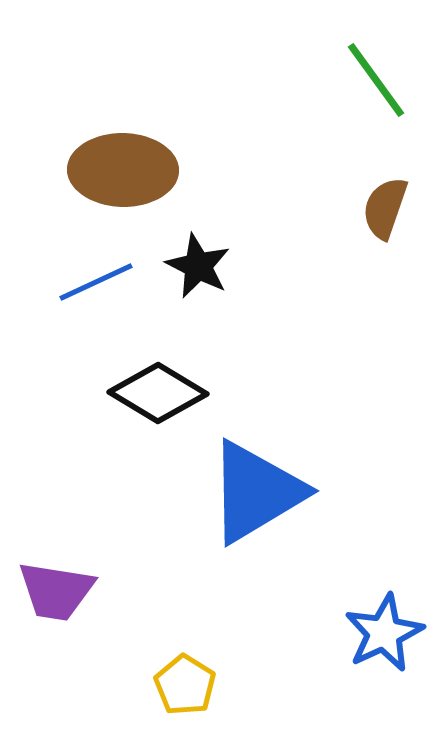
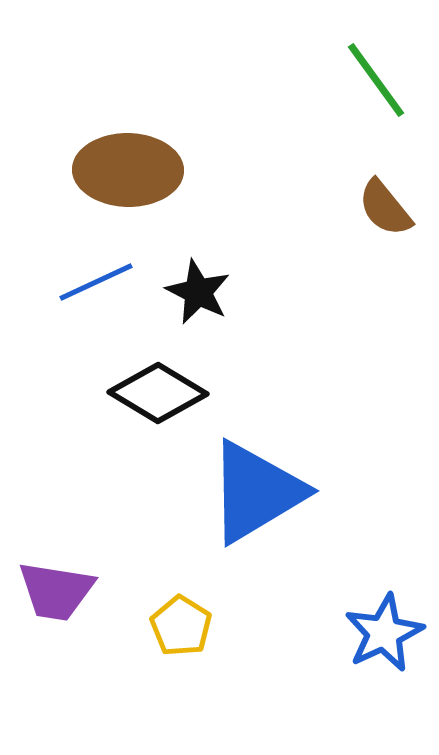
brown ellipse: moved 5 px right
brown semicircle: rotated 58 degrees counterclockwise
black star: moved 26 px down
yellow pentagon: moved 4 px left, 59 px up
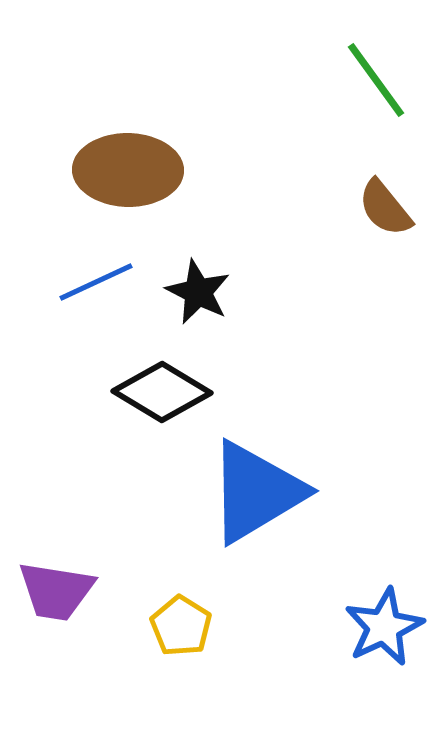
black diamond: moved 4 px right, 1 px up
blue star: moved 6 px up
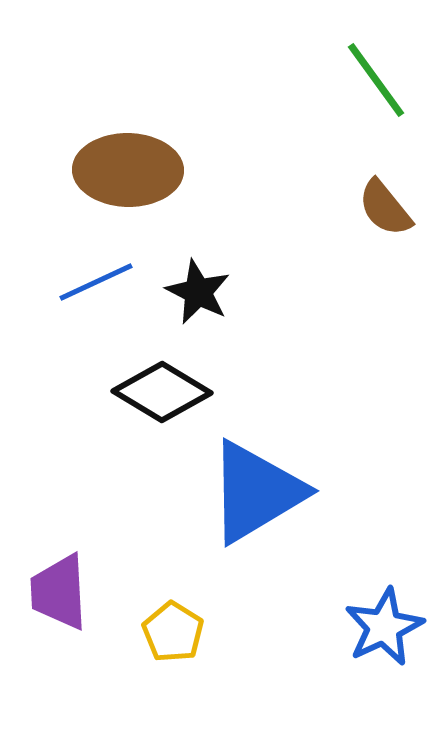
purple trapezoid: moved 3 px right, 1 px down; rotated 78 degrees clockwise
yellow pentagon: moved 8 px left, 6 px down
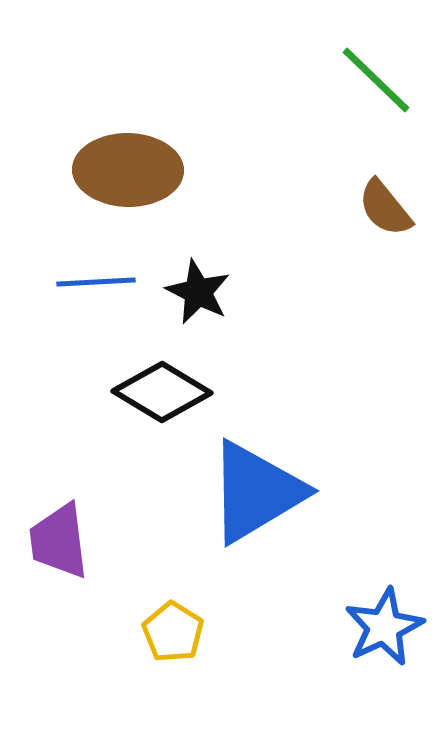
green line: rotated 10 degrees counterclockwise
blue line: rotated 22 degrees clockwise
purple trapezoid: moved 51 px up; rotated 4 degrees counterclockwise
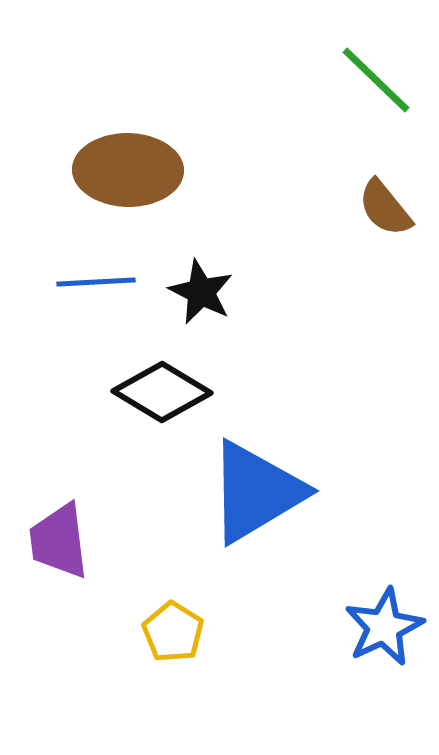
black star: moved 3 px right
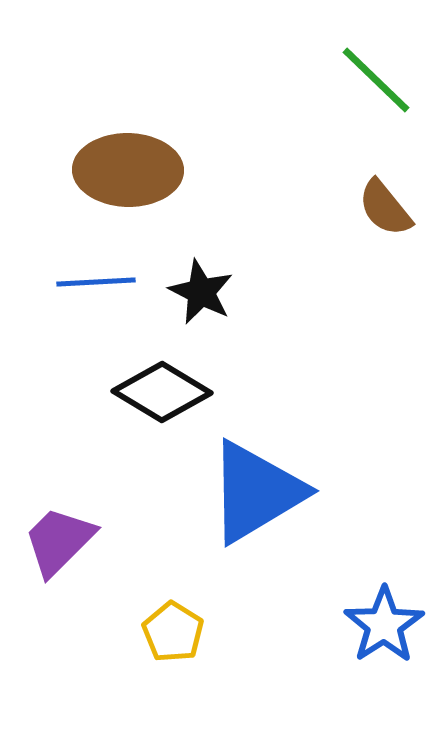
purple trapezoid: rotated 52 degrees clockwise
blue star: moved 2 px up; rotated 8 degrees counterclockwise
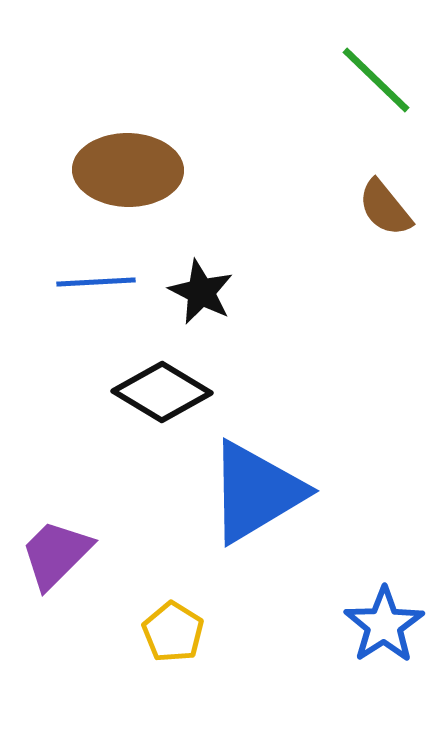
purple trapezoid: moved 3 px left, 13 px down
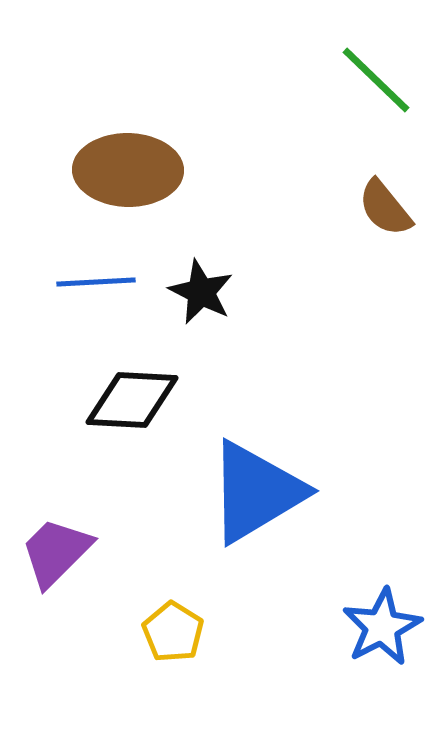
black diamond: moved 30 px left, 8 px down; rotated 28 degrees counterclockwise
purple trapezoid: moved 2 px up
blue star: moved 2 px left, 2 px down; rotated 6 degrees clockwise
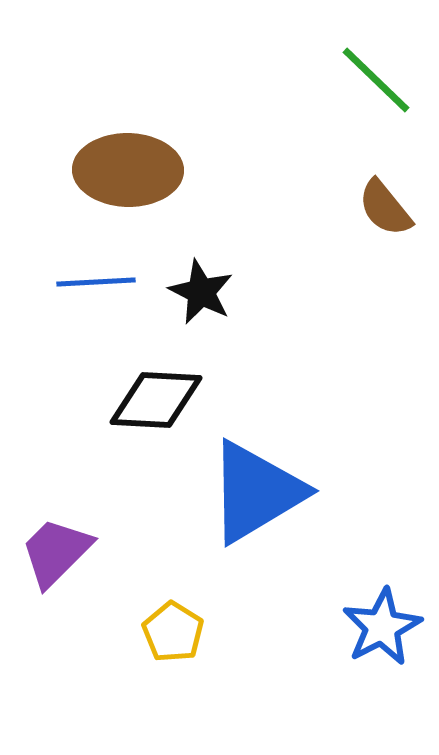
black diamond: moved 24 px right
